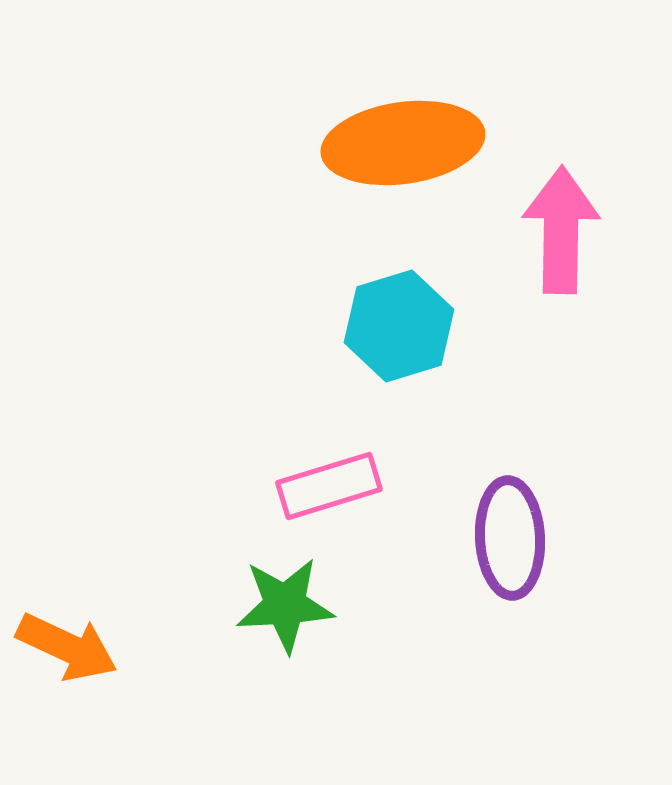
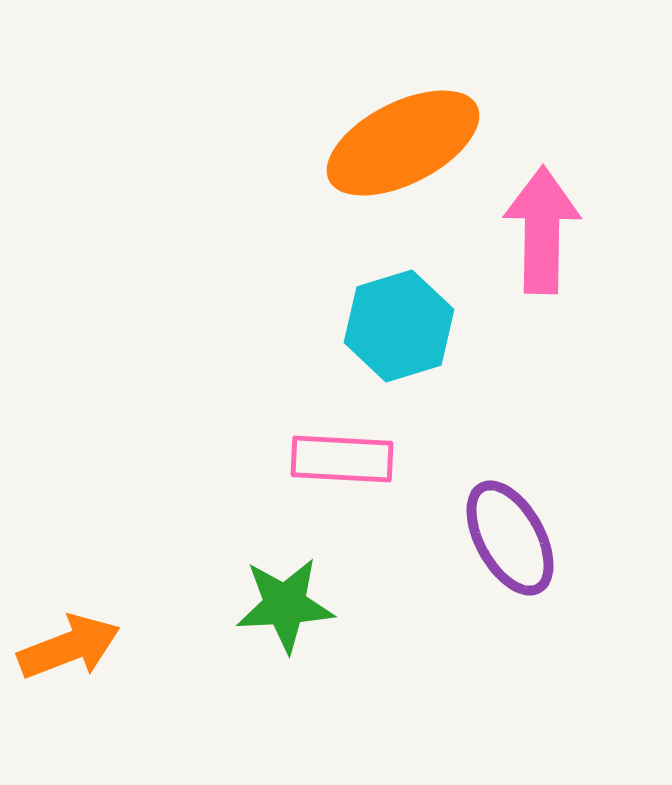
orange ellipse: rotated 19 degrees counterclockwise
pink arrow: moved 19 px left
pink rectangle: moved 13 px right, 27 px up; rotated 20 degrees clockwise
purple ellipse: rotated 26 degrees counterclockwise
orange arrow: moved 2 px right; rotated 46 degrees counterclockwise
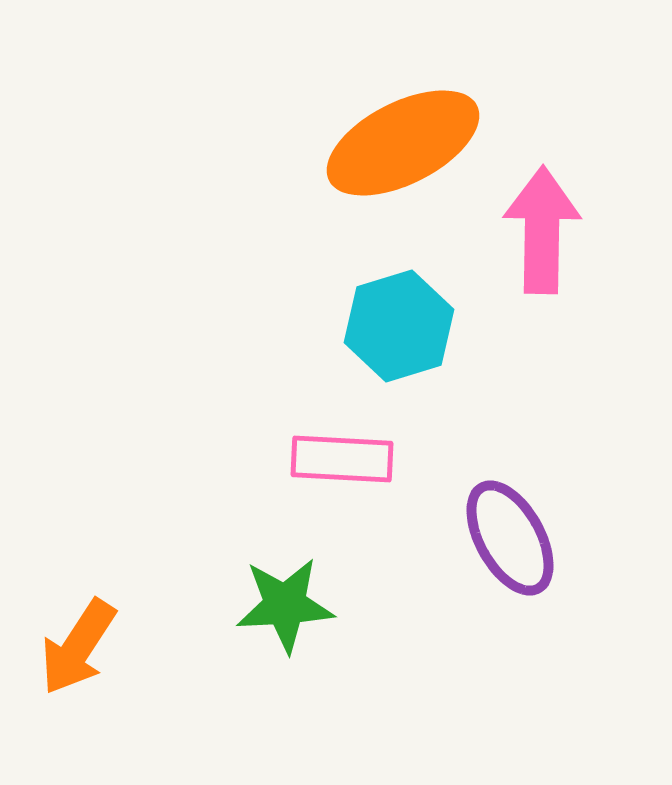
orange arrow: moved 9 px right; rotated 144 degrees clockwise
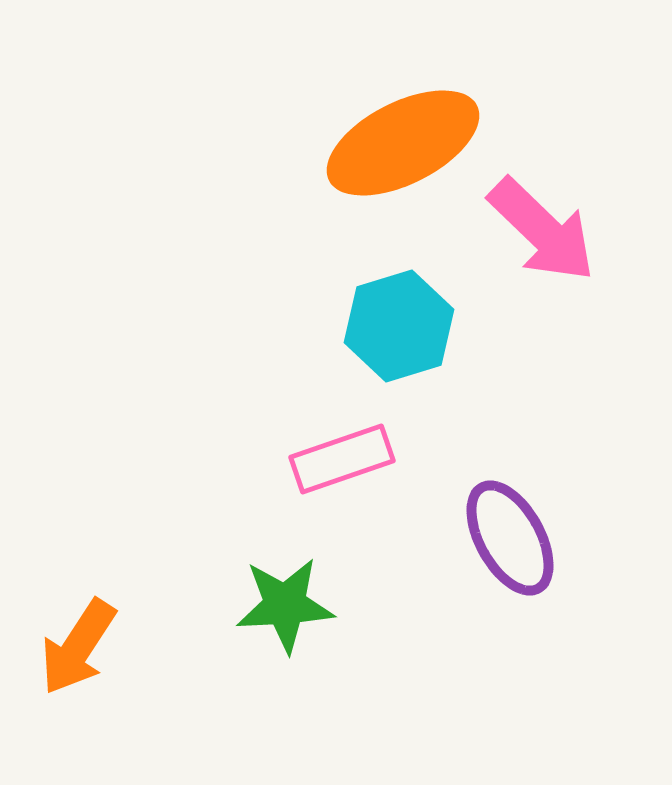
pink arrow: rotated 133 degrees clockwise
pink rectangle: rotated 22 degrees counterclockwise
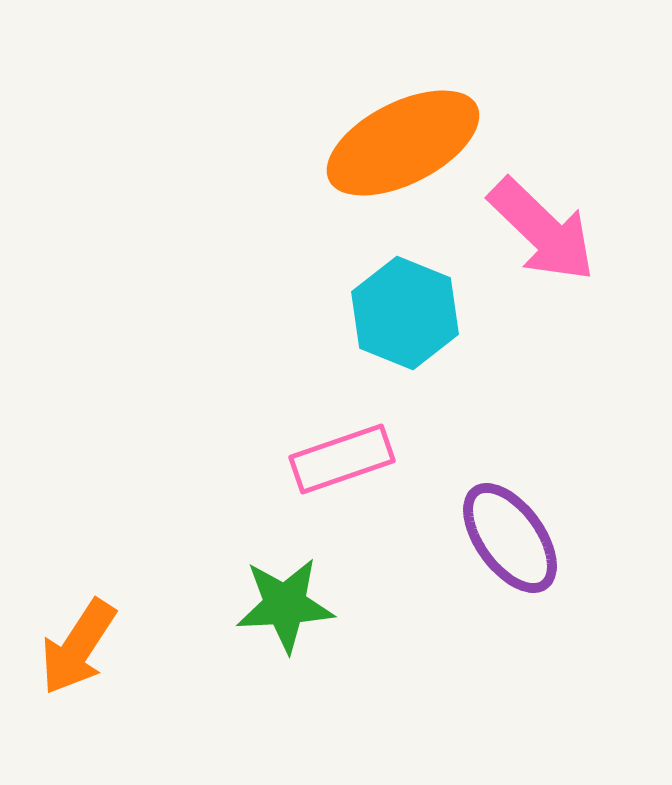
cyan hexagon: moved 6 px right, 13 px up; rotated 21 degrees counterclockwise
purple ellipse: rotated 7 degrees counterclockwise
